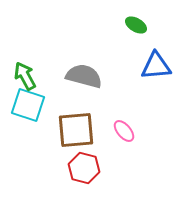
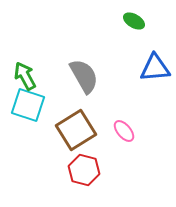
green ellipse: moved 2 px left, 4 px up
blue triangle: moved 1 px left, 2 px down
gray semicircle: rotated 45 degrees clockwise
brown square: rotated 27 degrees counterclockwise
red hexagon: moved 2 px down
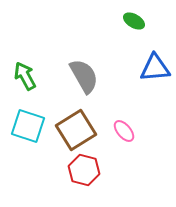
cyan square: moved 21 px down
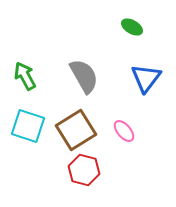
green ellipse: moved 2 px left, 6 px down
blue triangle: moved 9 px left, 10 px down; rotated 48 degrees counterclockwise
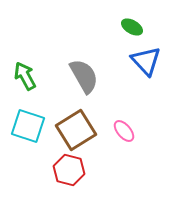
blue triangle: moved 17 px up; rotated 20 degrees counterclockwise
red hexagon: moved 15 px left
